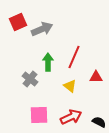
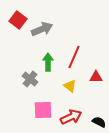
red square: moved 2 px up; rotated 30 degrees counterclockwise
pink square: moved 4 px right, 5 px up
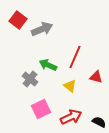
red line: moved 1 px right
green arrow: moved 3 px down; rotated 66 degrees counterclockwise
red triangle: rotated 16 degrees clockwise
pink square: moved 2 px left, 1 px up; rotated 24 degrees counterclockwise
